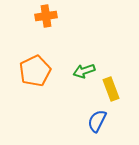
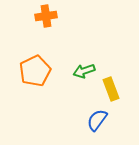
blue semicircle: moved 1 px up; rotated 10 degrees clockwise
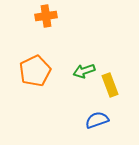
yellow rectangle: moved 1 px left, 4 px up
blue semicircle: rotated 35 degrees clockwise
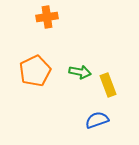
orange cross: moved 1 px right, 1 px down
green arrow: moved 4 px left, 1 px down; rotated 150 degrees counterclockwise
yellow rectangle: moved 2 px left
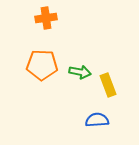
orange cross: moved 1 px left, 1 px down
orange pentagon: moved 7 px right, 6 px up; rotated 28 degrees clockwise
blue semicircle: rotated 15 degrees clockwise
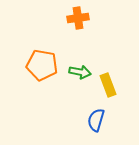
orange cross: moved 32 px right
orange pentagon: rotated 8 degrees clockwise
blue semicircle: moved 1 px left; rotated 70 degrees counterclockwise
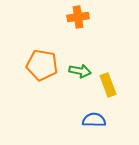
orange cross: moved 1 px up
green arrow: moved 1 px up
blue semicircle: moved 2 px left; rotated 75 degrees clockwise
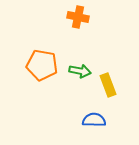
orange cross: rotated 20 degrees clockwise
